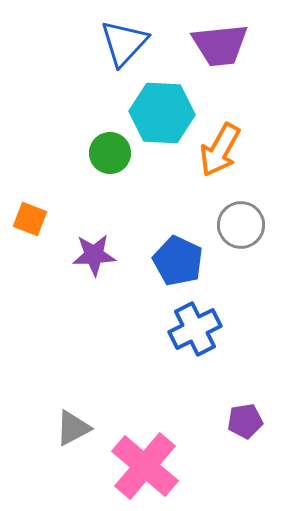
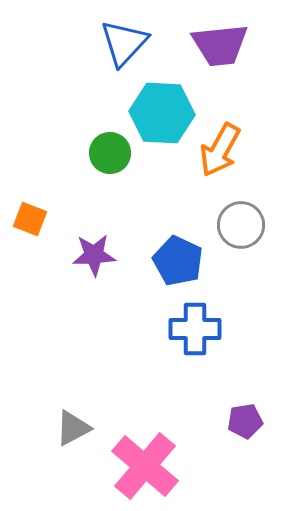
blue cross: rotated 27 degrees clockwise
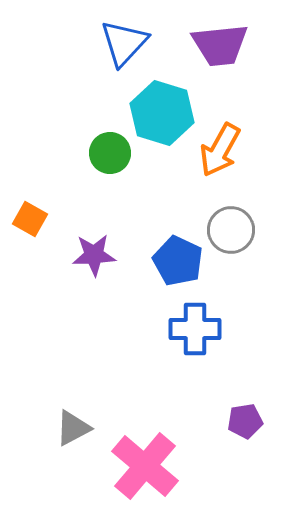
cyan hexagon: rotated 14 degrees clockwise
orange square: rotated 8 degrees clockwise
gray circle: moved 10 px left, 5 px down
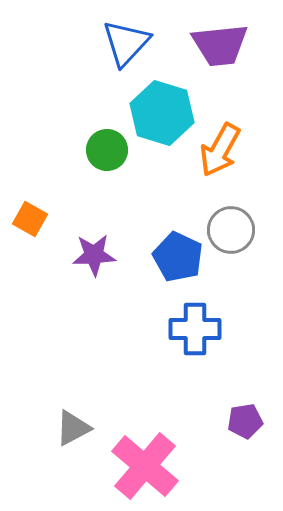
blue triangle: moved 2 px right
green circle: moved 3 px left, 3 px up
blue pentagon: moved 4 px up
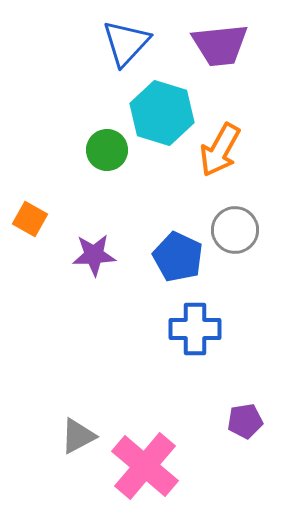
gray circle: moved 4 px right
gray triangle: moved 5 px right, 8 px down
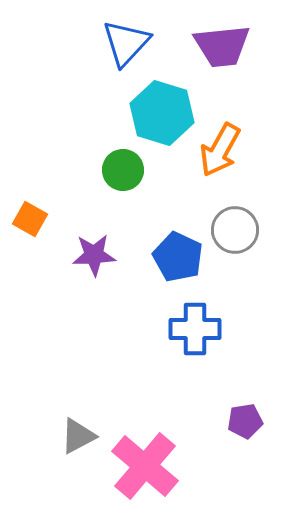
purple trapezoid: moved 2 px right, 1 px down
green circle: moved 16 px right, 20 px down
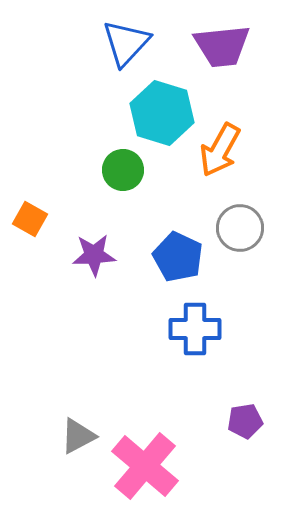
gray circle: moved 5 px right, 2 px up
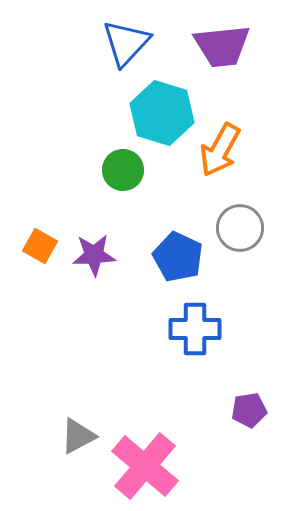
orange square: moved 10 px right, 27 px down
purple pentagon: moved 4 px right, 11 px up
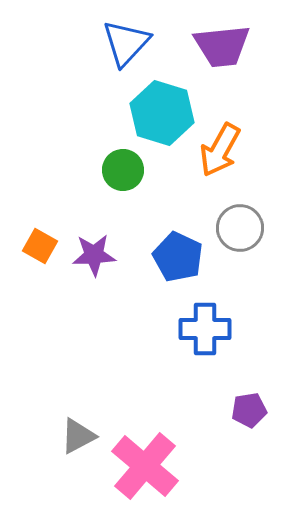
blue cross: moved 10 px right
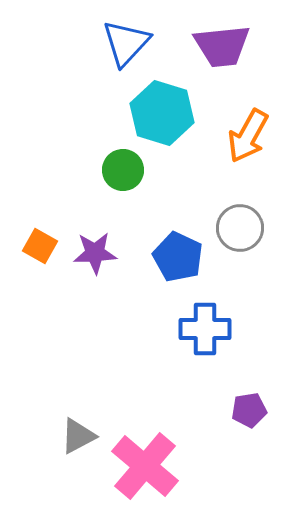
orange arrow: moved 28 px right, 14 px up
purple star: moved 1 px right, 2 px up
